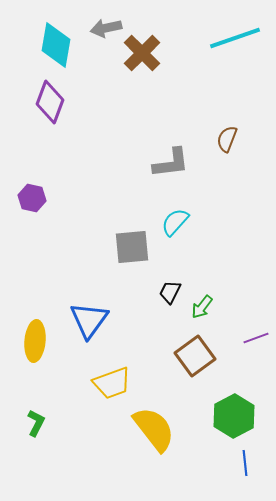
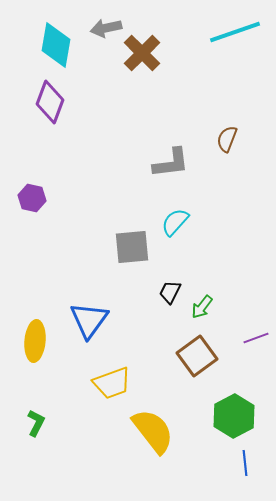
cyan line: moved 6 px up
brown square: moved 2 px right
yellow semicircle: moved 1 px left, 2 px down
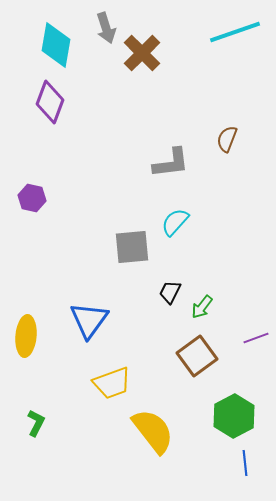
gray arrow: rotated 96 degrees counterclockwise
yellow ellipse: moved 9 px left, 5 px up
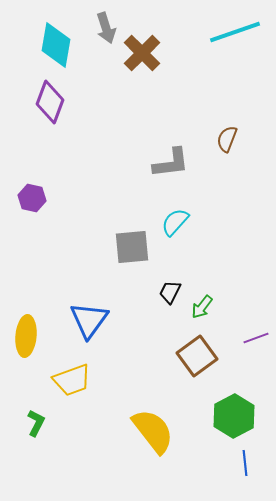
yellow trapezoid: moved 40 px left, 3 px up
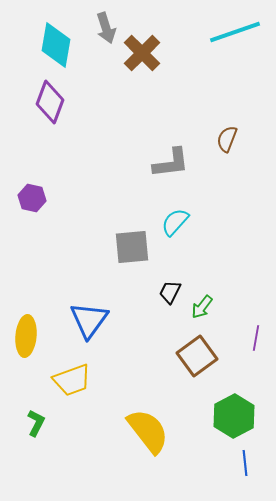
purple line: rotated 60 degrees counterclockwise
yellow semicircle: moved 5 px left
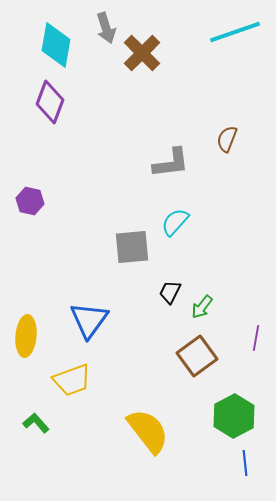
purple hexagon: moved 2 px left, 3 px down
green L-shape: rotated 68 degrees counterclockwise
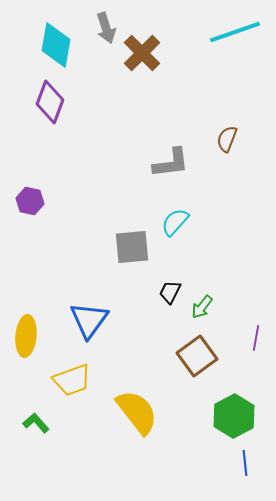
yellow semicircle: moved 11 px left, 19 px up
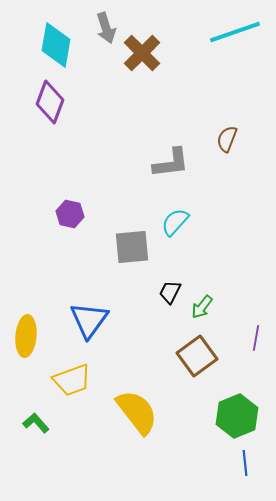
purple hexagon: moved 40 px right, 13 px down
green hexagon: moved 3 px right; rotated 6 degrees clockwise
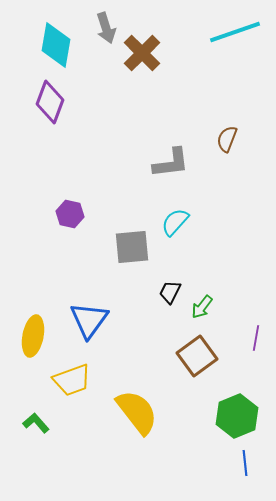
yellow ellipse: moved 7 px right; rotated 6 degrees clockwise
